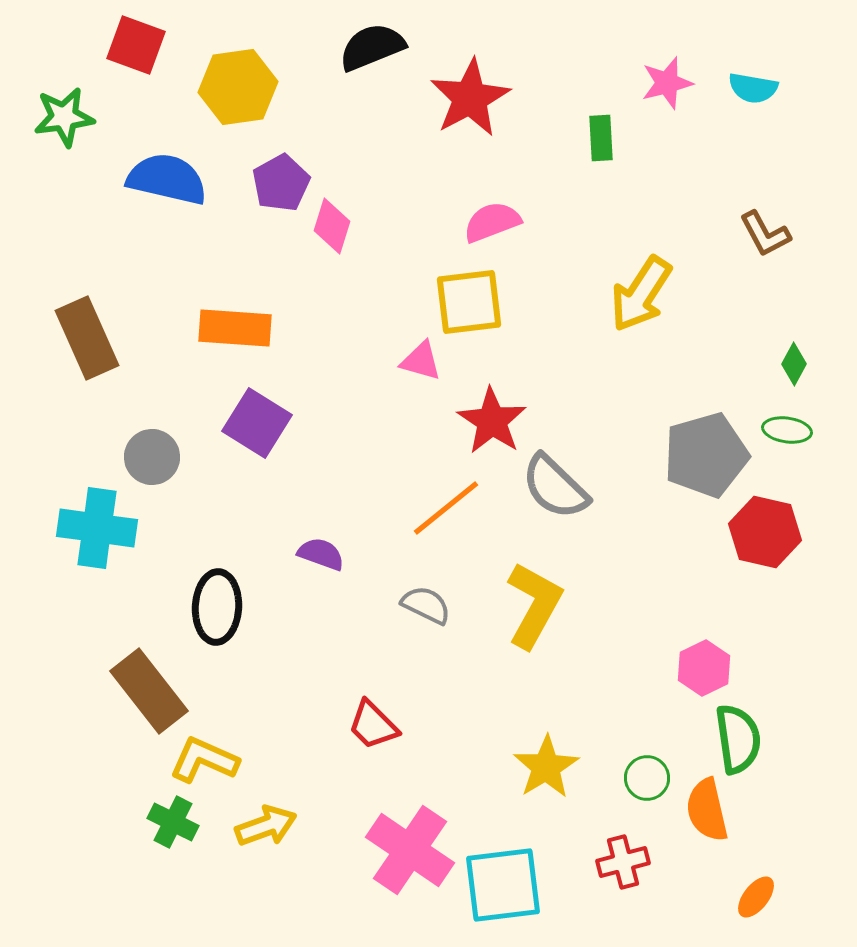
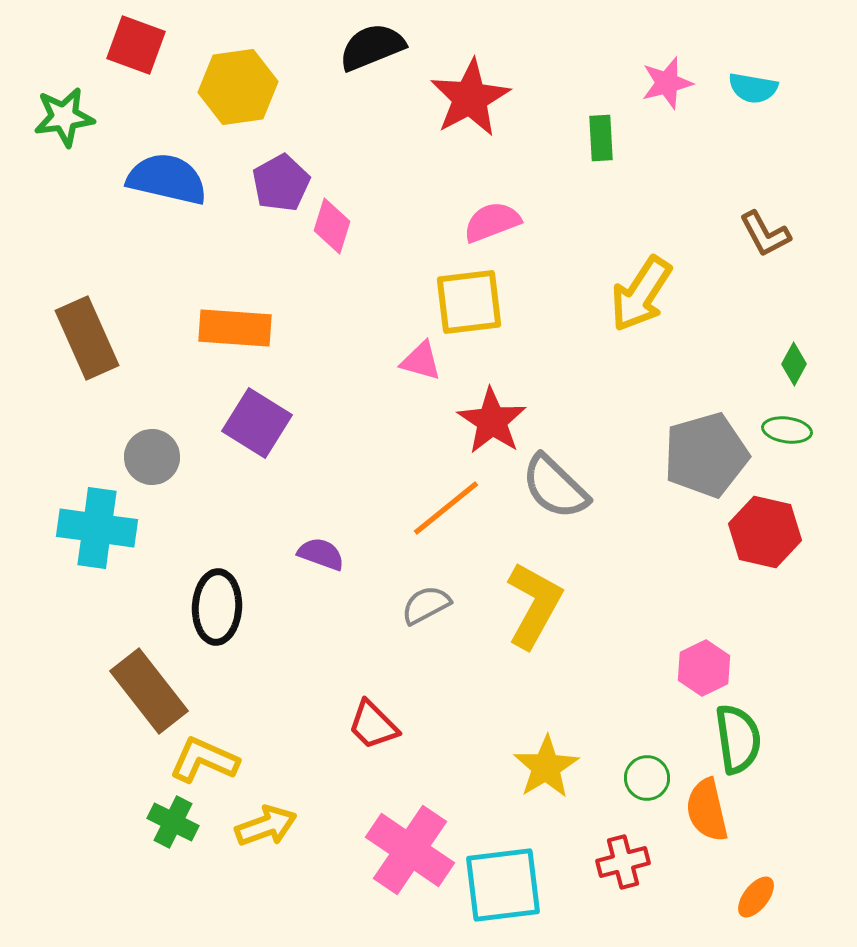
gray semicircle at (426, 605): rotated 54 degrees counterclockwise
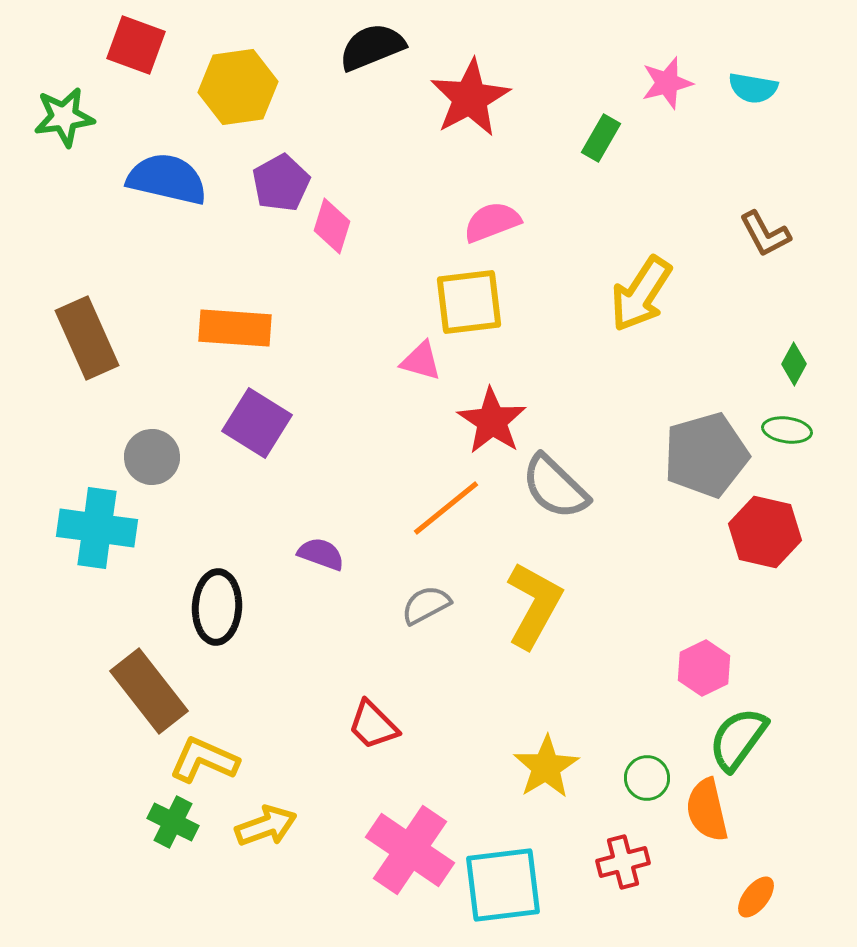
green rectangle at (601, 138): rotated 33 degrees clockwise
green semicircle at (738, 739): rotated 136 degrees counterclockwise
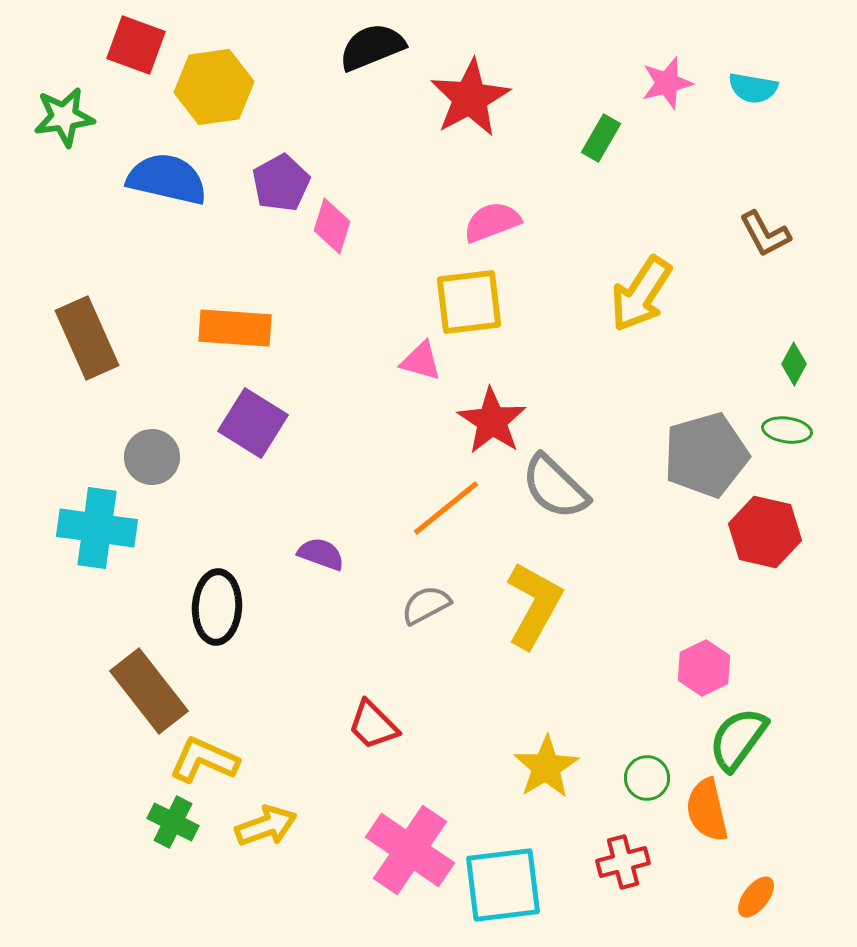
yellow hexagon at (238, 87): moved 24 px left
purple square at (257, 423): moved 4 px left
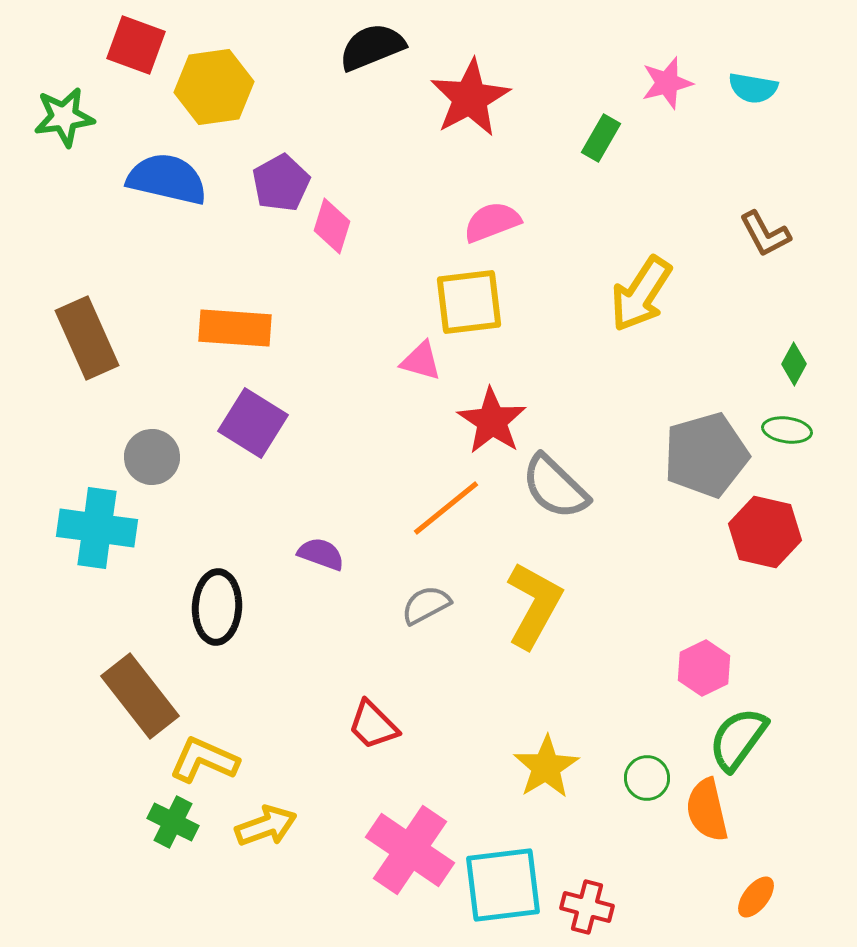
brown rectangle at (149, 691): moved 9 px left, 5 px down
red cross at (623, 862): moved 36 px left, 45 px down; rotated 30 degrees clockwise
